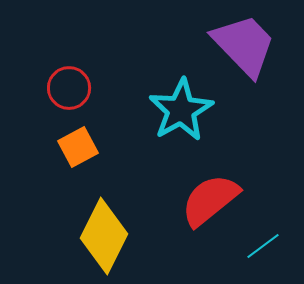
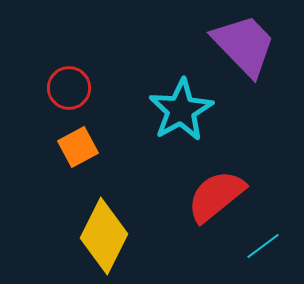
red semicircle: moved 6 px right, 4 px up
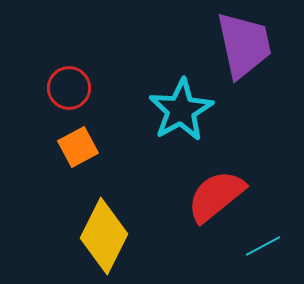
purple trapezoid: rotated 32 degrees clockwise
cyan line: rotated 9 degrees clockwise
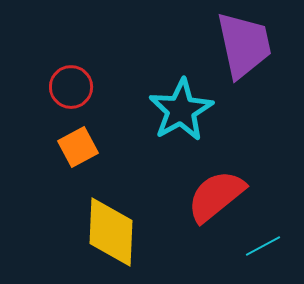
red circle: moved 2 px right, 1 px up
yellow diamond: moved 7 px right, 4 px up; rotated 24 degrees counterclockwise
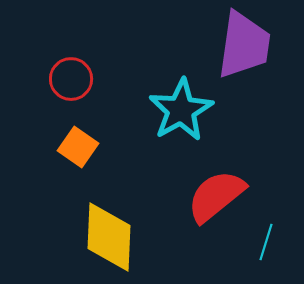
purple trapezoid: rotated 20 degrees clockwise
red circle: moved 8 px up
orange square: rotated 27 degrees counterclockwise
yellow diamond: moved 2 px left, 5 px down
cyan line: moved 3 px right, 4 px up; rotated 45 degrees counterclockwise
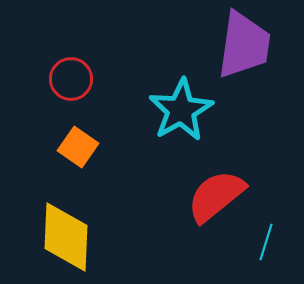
yellow diamond: moved 43 px left
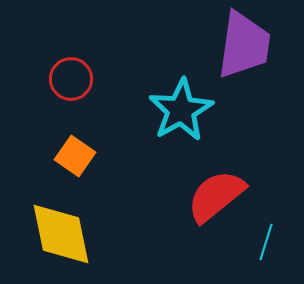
orange square: moved 3 px left, 9 px down
yellow diamond: moved 5 px left, 3 px up; rotated 14 degrees counterclockwise
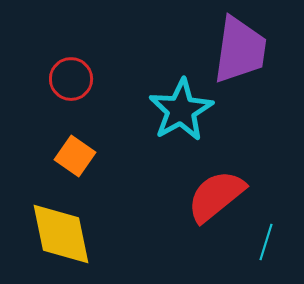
purple trapezoid: moved 4 px left, 5 px down
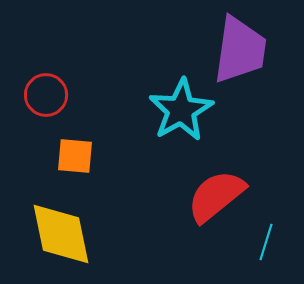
red circle: moved 25 px left, 16 px down
orange square: rotated 30 degrees counterclockwise
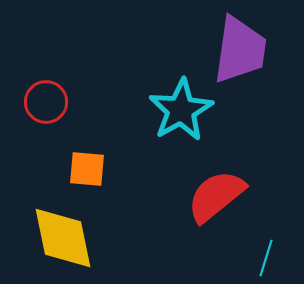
red circle: moved 7 px down
orange square: moved 12 px right, 13 px down
yellow diamond: moved 2 px right, 4 px down
cyan line: moved 16 px down
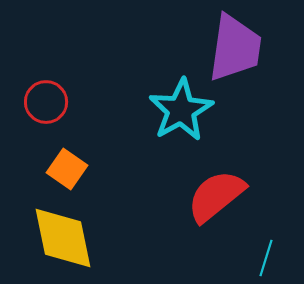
purple trapezoid: moved 5 px left, 2 px up
orange square: moved 20 px left; rotated 30 degrees clockwise
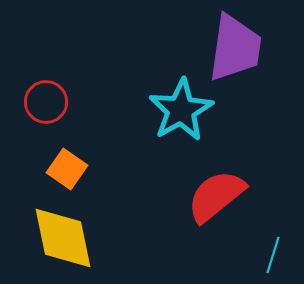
cyan line: moved 7 px right, 3 px up
